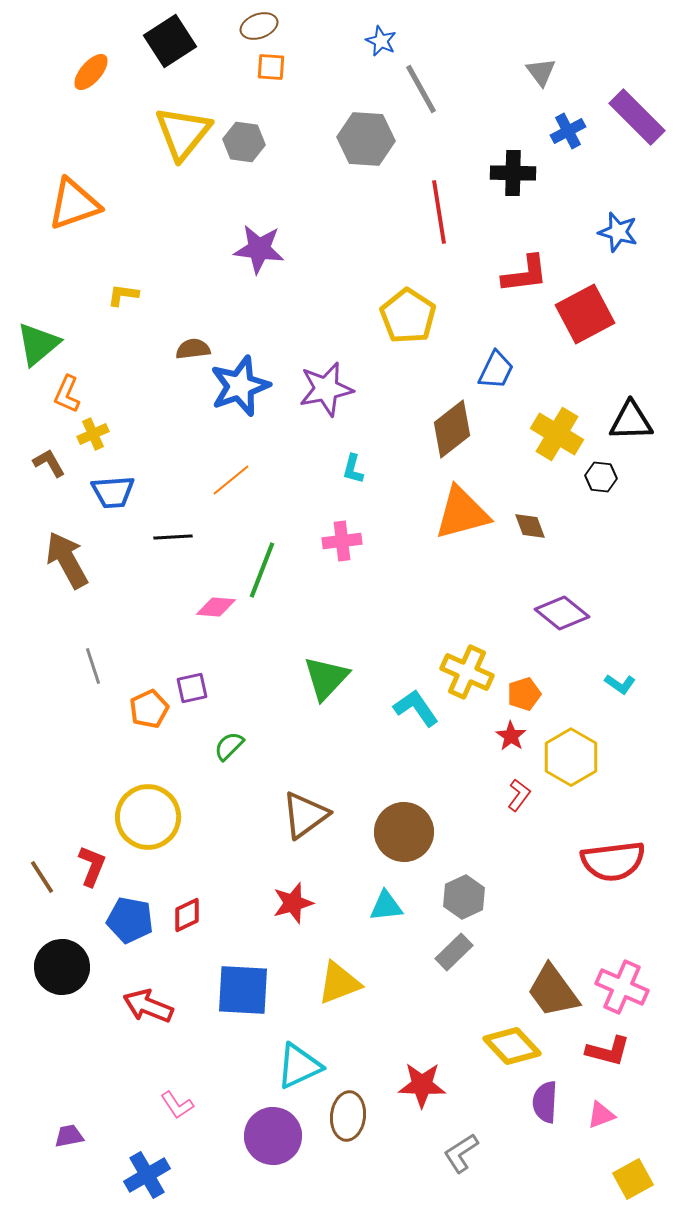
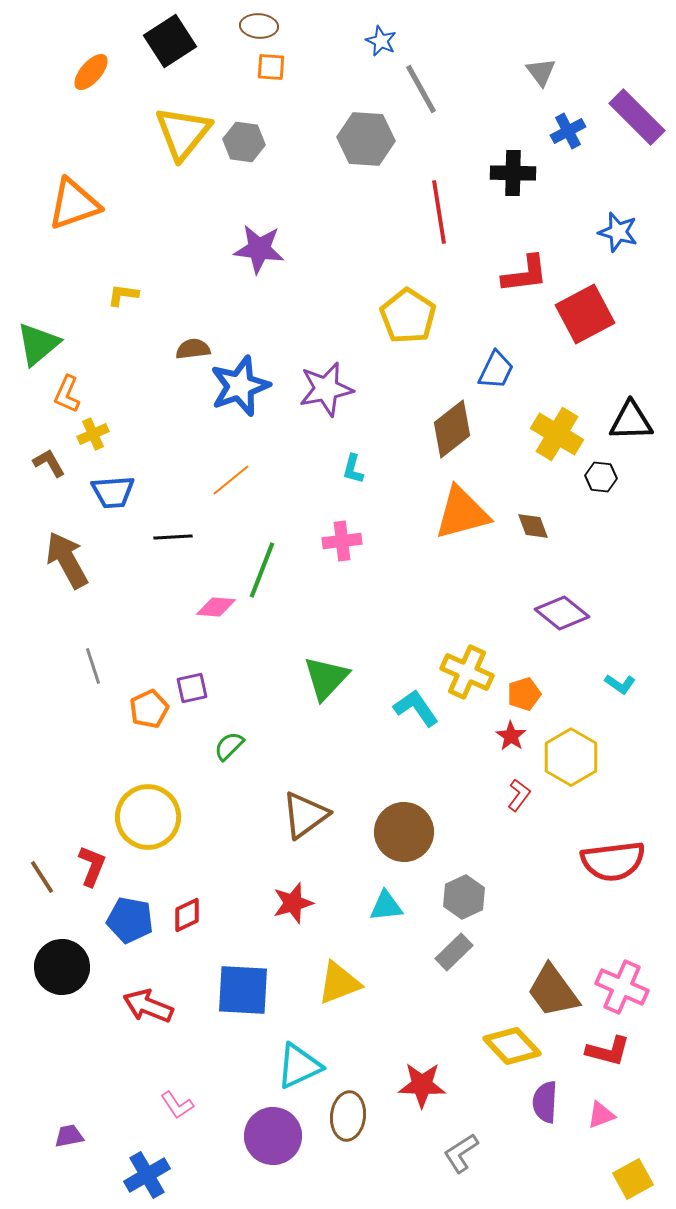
brown ellipse at (259, 26): rotated 24 degrees clockwise
brown diamond at (530, 526): moved 3 px right
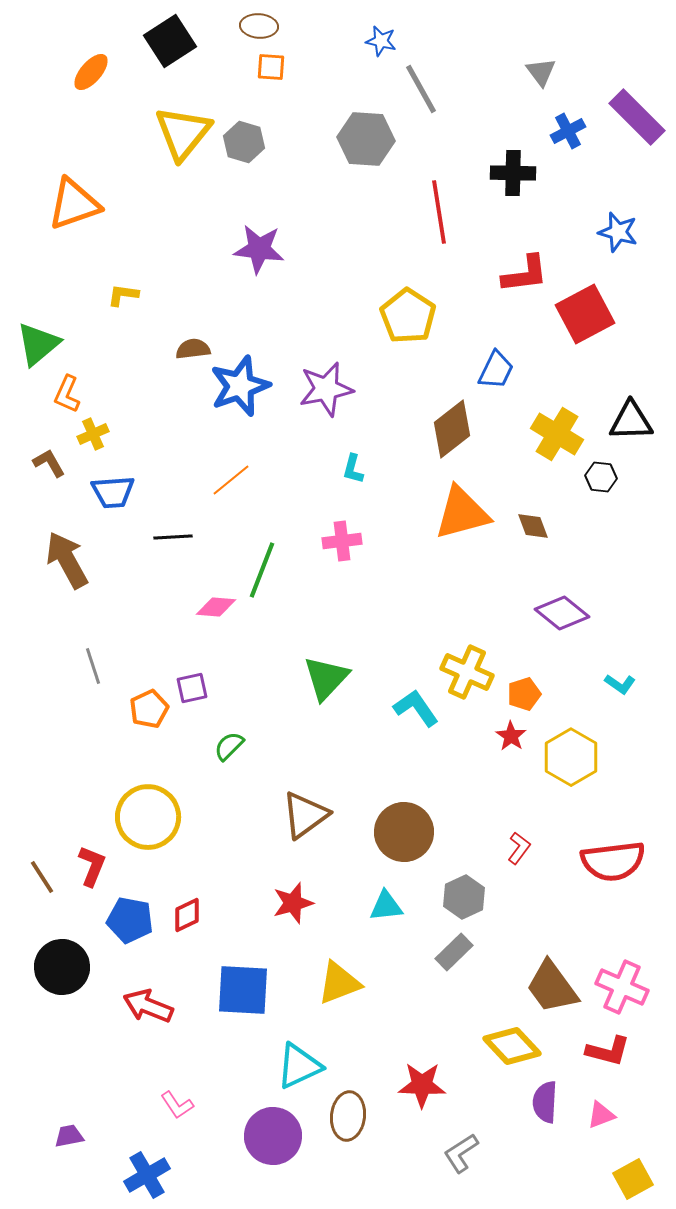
blue star at (381, 41): rotated 12 degrees counterclockwise
gray hexagon at (244, 142): rotated 9 degrees clockwise
red L-shape at (519, 795): moved 53 px down
brown trapezoid at (553, 991): moved 1 px left, 4 px up
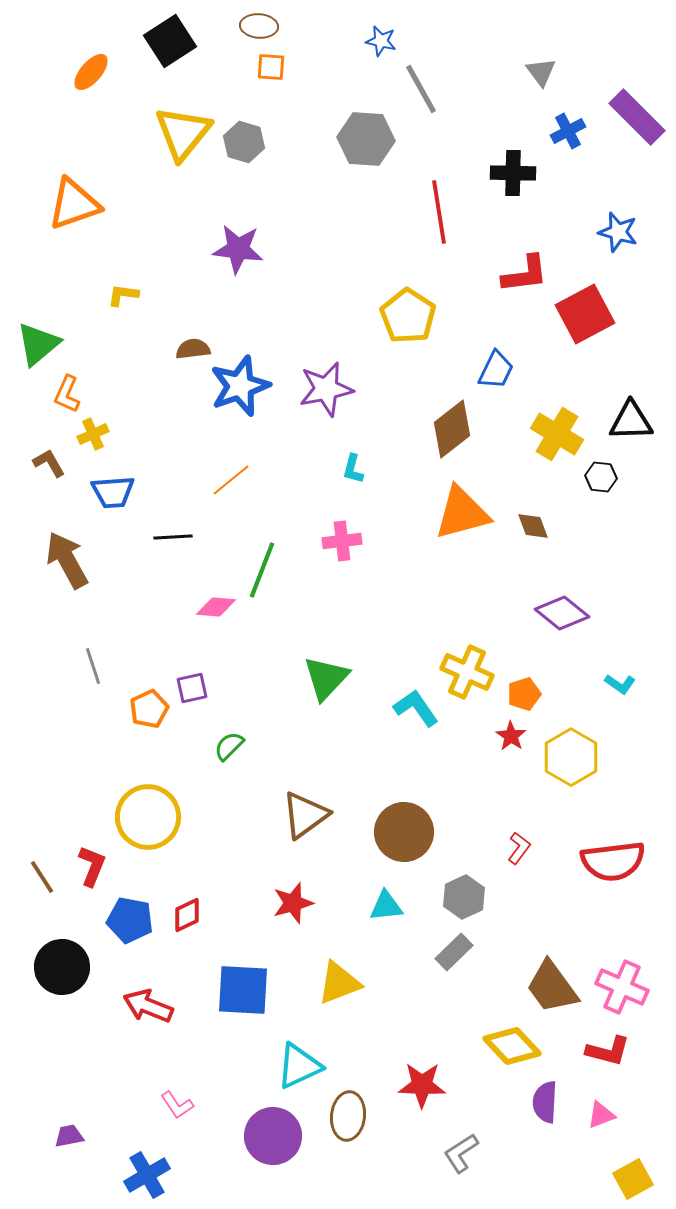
purple star at (259, 249): moved 21 px left
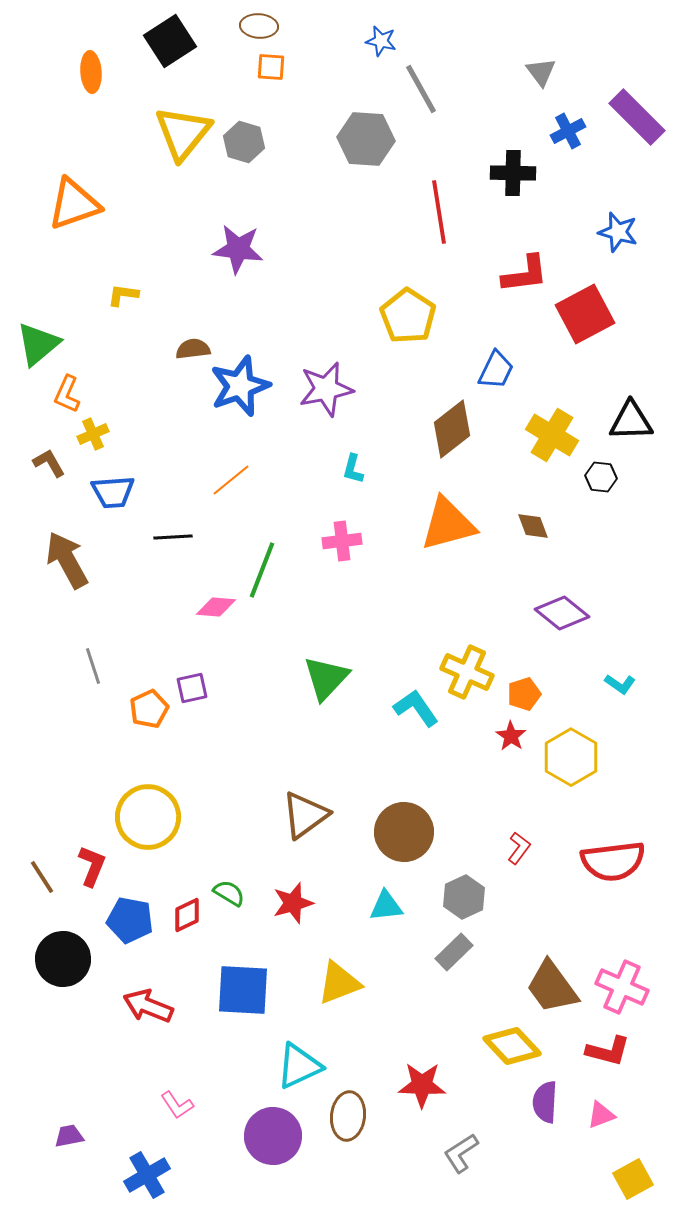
orange ellipse at (91, 72): rotated 45 degrees counterclockwise
yellow cross at (557, 434): moved 5 px left, 1 px down
orange triangle at (462, 513): moved 14 px left, 11 px down
green semicircle at (229, 746): moved 147 px down; rotated 76 degrees clockwise
black circle at (62, 967): moved 1 px right, 8 px up
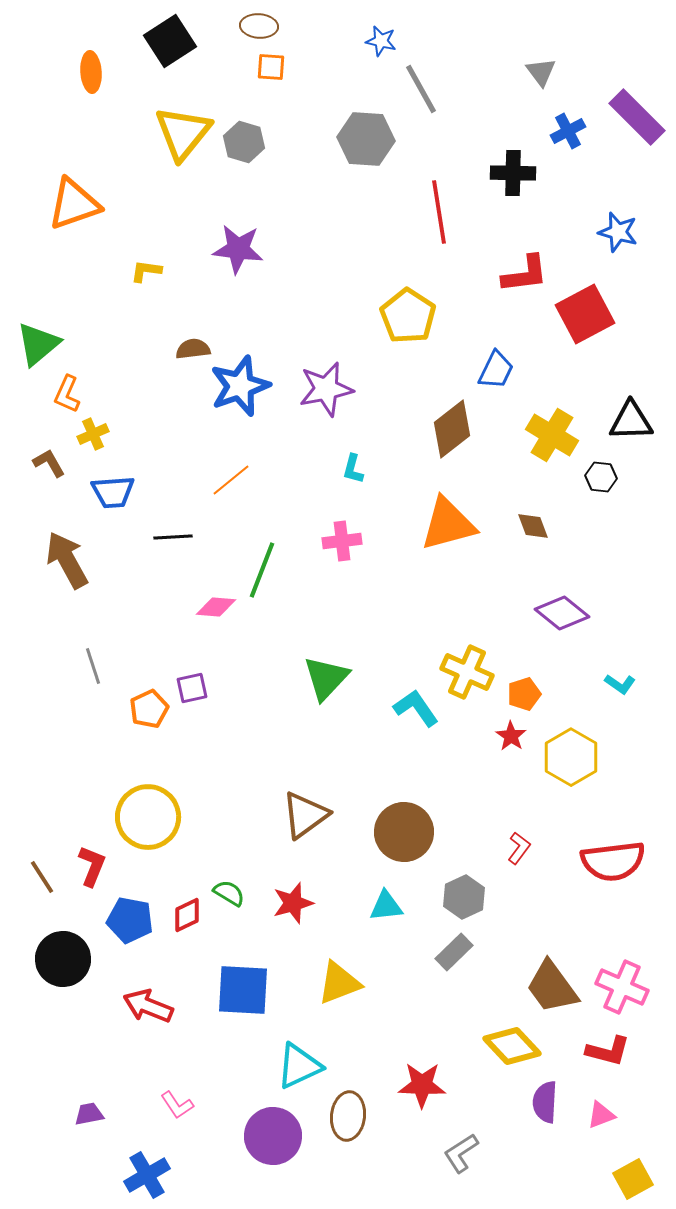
yellow L-shape at (123, 295): moved 23 px right, 24 px up
purple trapezoid at (69, 1136): moved 20 px right, 22 px up
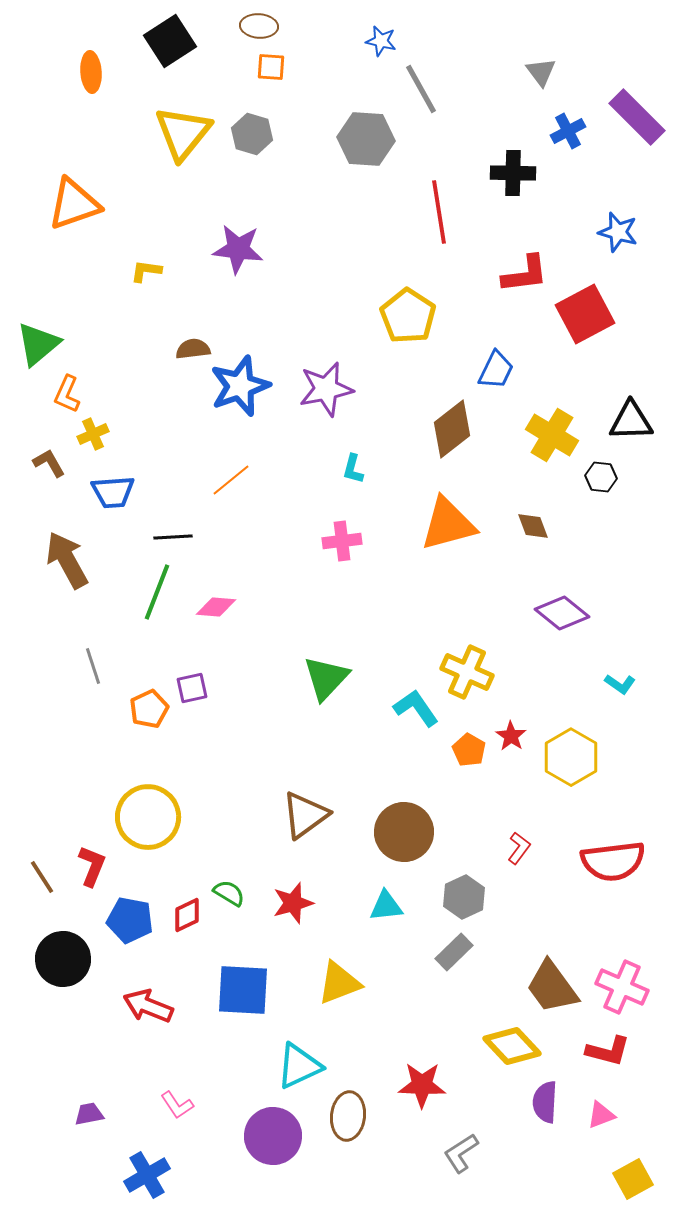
gray hexagon at (244, 142): moved 8 px right, 8 px up
green line at (262, 570): moved 105 px left, 22 px down
orange pentagon at (524, 694): moved 55 px left, 56 px down; rotated 24 degrees counterclockwise
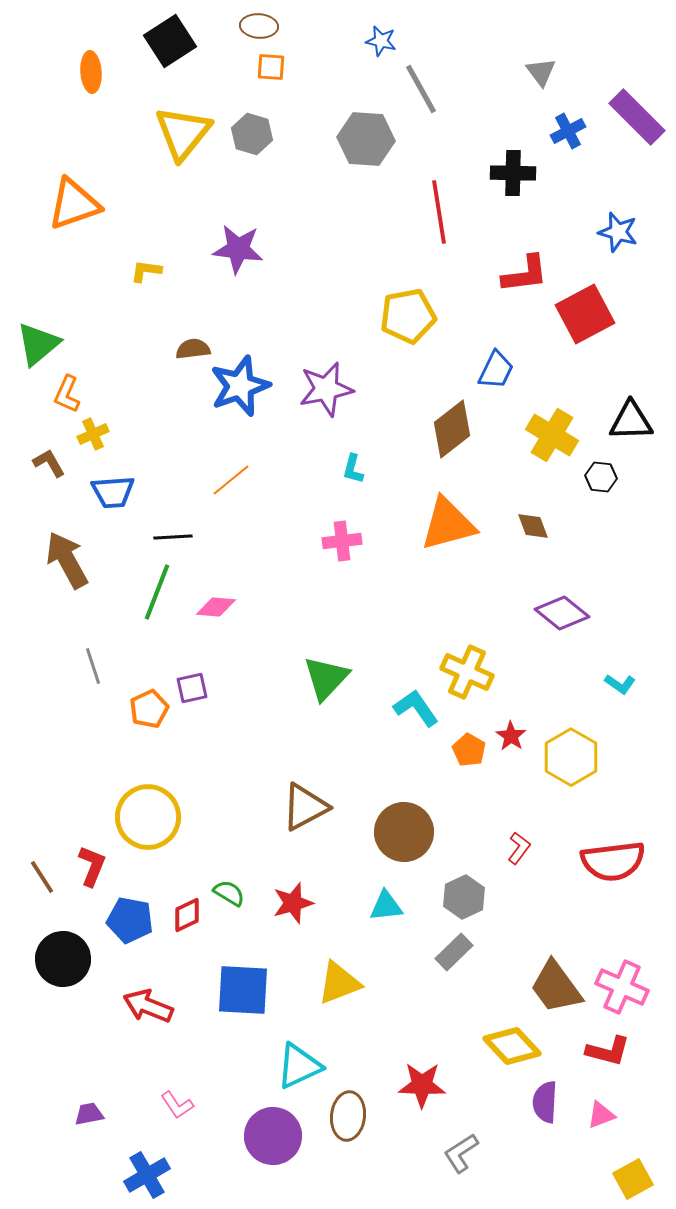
yellow pentagon at (408, 316): rotated 28 degrees clockwise
brown triangle at (305, 815): moved 8 px up; rotated 8 degrees clockwise
brown trapezoid at (552, 987): moved 4 px right
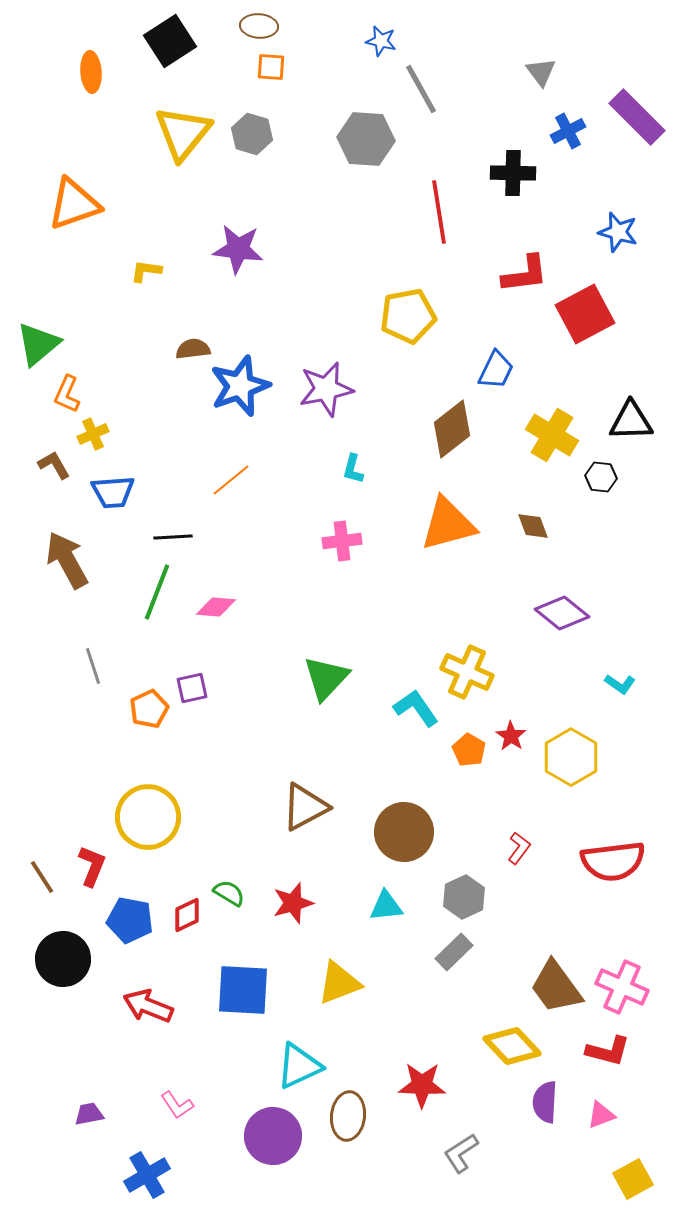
brown L-shape at (49, 463): moved 5 px right, 2 px down
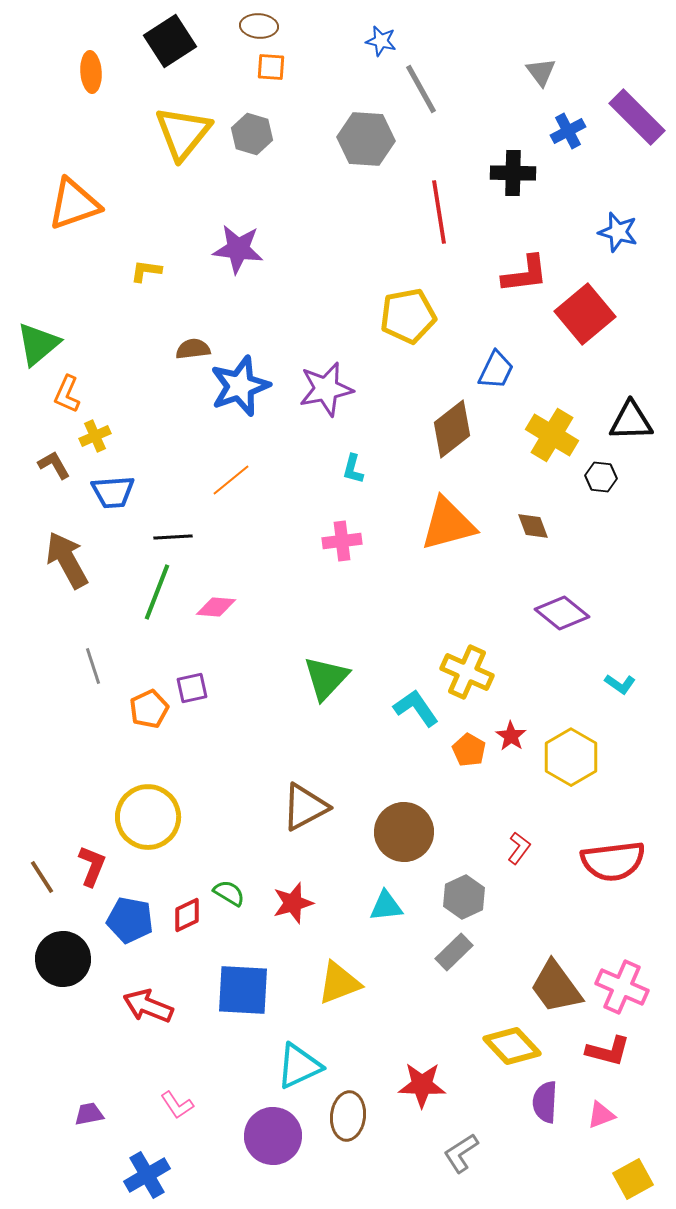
red square at (585, 314): rotated 12 degrees counterclockwise
yellow cross at (93, 434): moved 2 px right, 2 px down
